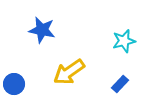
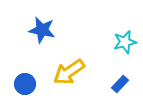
cyan star: moved 1 px right, 1 px down
blue circle: moved 11 px right
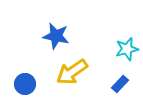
blue star: moved 14 px right, 6 px down
cyan star: moved 2 px right, 7 px down
yellow arrow: moved 3 px right
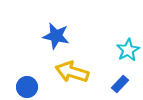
cyan star: moved 1 px right, 1 px down; rotated 15 degrees counterclockwise
yellow arrow: rotated 52 degrees clockwise
blue circle: moved 2 px right, 3 px down
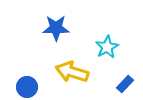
blue star: moved 8 px up; rotated 12 degrees counterclockwise
cyan star: moved 21 px left, 3 px up
blue rectangle: moved 5 px right
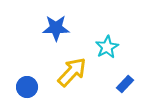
yellow arrow: rotated 116 degrees clockwise
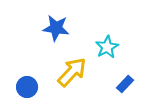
blue star: rotated 8 degrees clockwise
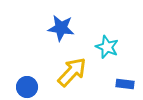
blue star: moved 5 px right
cyan star: rotated 20 degrees counterclockwise
blue rectangle: rotated 54 degrees clockwise
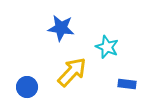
blue rectangle: moved 2 px right
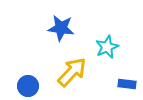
cyan star: rotated 25 degrees clockwise
blue circle: moved 1 px right, 1 px up
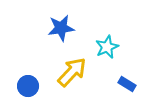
blue star: rotated 16 degrees counterclockwise
blue rectangle: rotated 24 degrees clockwise
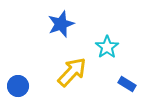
blue star: moved 4 px up; rotated 12 degrees counterclockwise
cyan star: rotated 10 degrees counterclockwise
blue circle: moved 10 px left
